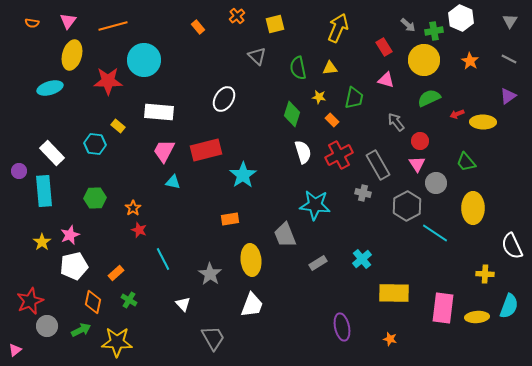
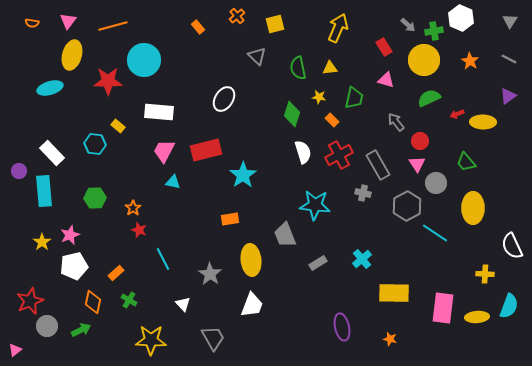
yellow star at (117, 342): moved 34 px right, 2 px up
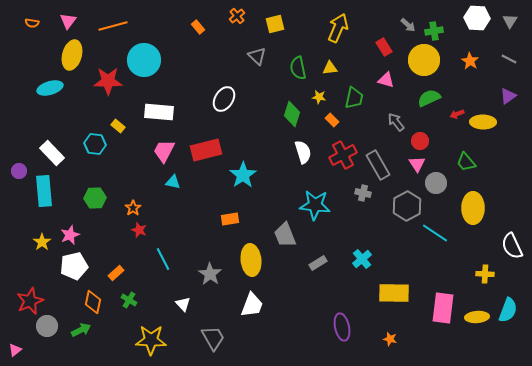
white hexagon at (461, 18): moved 16 px right; rotated 20 degrees counterclockwise
red cross at (339, 155): moved 4 px right
cyan semicircle at (509, 306): moved 1 px left, 4 px down
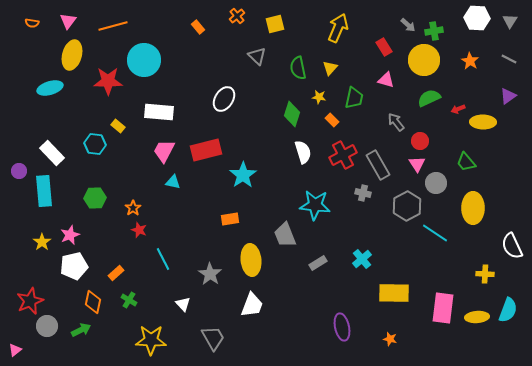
yellow triangle at (330, 68): rotated 42 degrees counterclockwise
red arrow at (457, 114): moved 1 px right, 5 px up
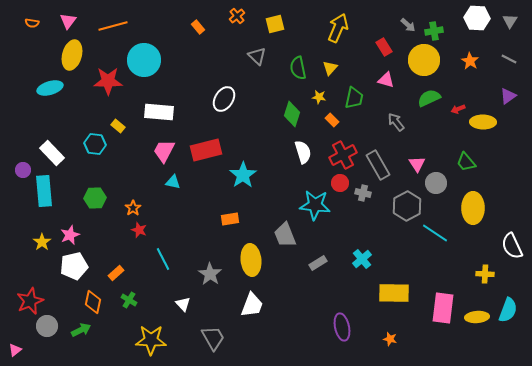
red circle at (420, 141): moved 80 px left, 42 px down
purple circle at (19, 171): moved 4 px right, 1 px up
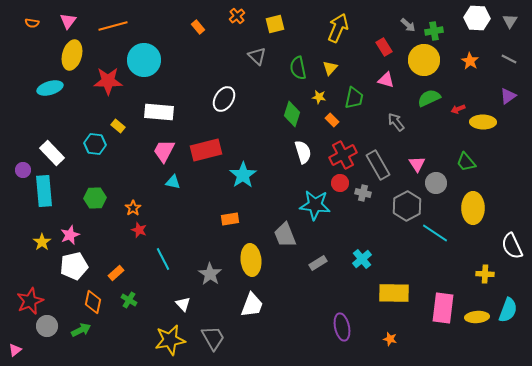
yellow star at (151, 340): moved 19 px right; rotated 12 degrees counterclockwise
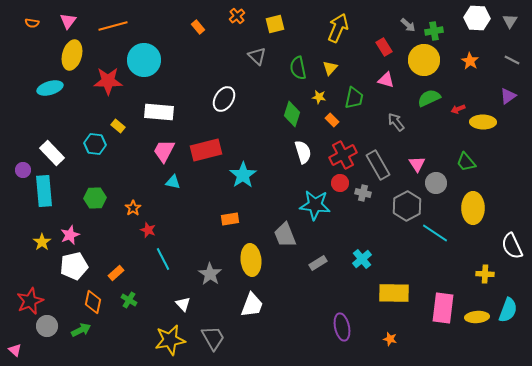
gray line at (509, 59): moved 3 px right, 1 px down
red star at (139, 230): moved 9 px right
pink triangle at (15, 350): rotated 40 degrees counterclockwise
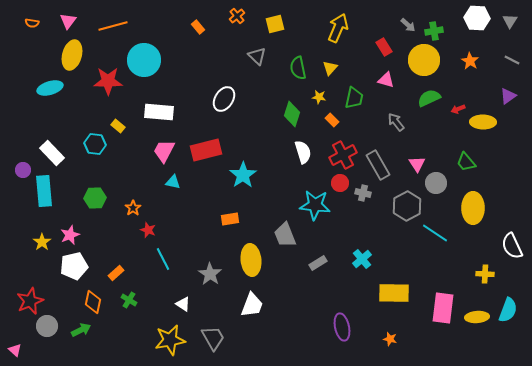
white triangle at (183, 304): rotated 14 degrees counterclockwise
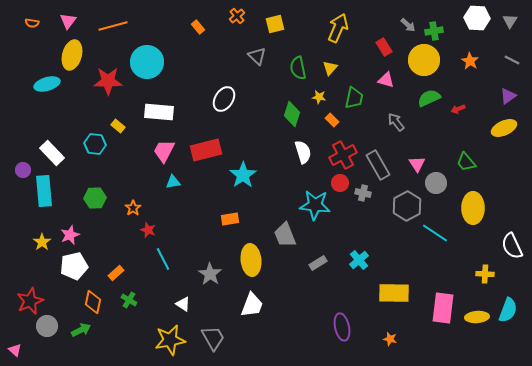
cyan circle at (144, 60): moved 3 px right, 2 px down
cyan ellipse at (50, 88): moved 3 px left, 4 px up
yellow ellipse at (483, 122): moved 21 px right, 6 px down; rotated 25 degrees counterclockwise
cyan triangle at (173, 182): rotated 21 degrees counterclockwise
cyan cross at (362, 259): moved 3 px left, 1 px down
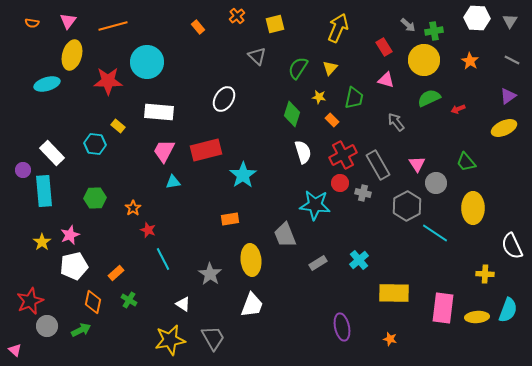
green semicircle at (298, 68): rotated 45 degrees clockwise
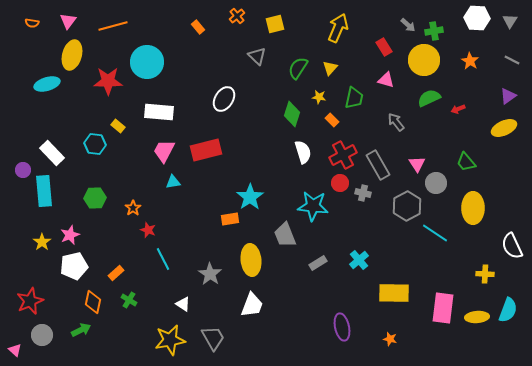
cyan star at (243, 175): moved 7 px right, 22 px down
cyan star at (315, 205): moved 2 px left, 1 px down
gray circle at (47, 326): moved 5 px left, 9 px down
